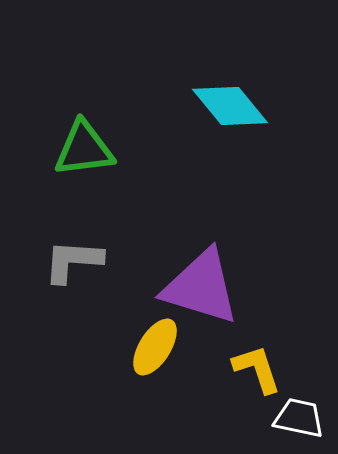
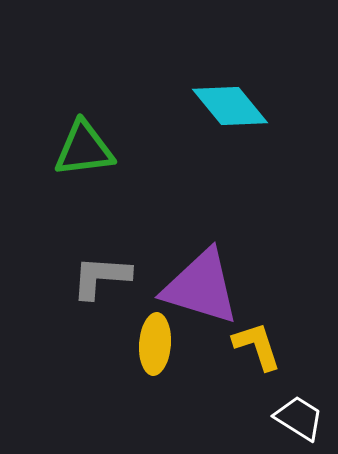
gray L-shape: moved 28 px right, 16 px down
yellow ellipse: moved 3 px up; rotated 28 degrees counterclockwise
yellow L-shape: moved 23 px up
white trapezoid: rotated 20 degrees clockwise
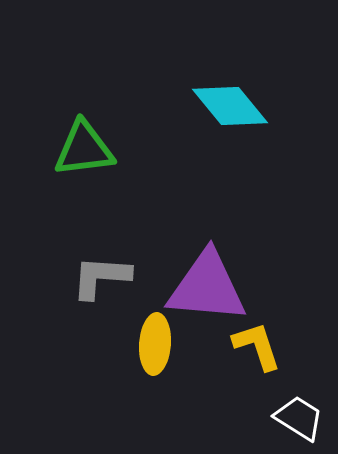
purple triangle: moved 6 px right; rotated 12 degrees counterclockwise
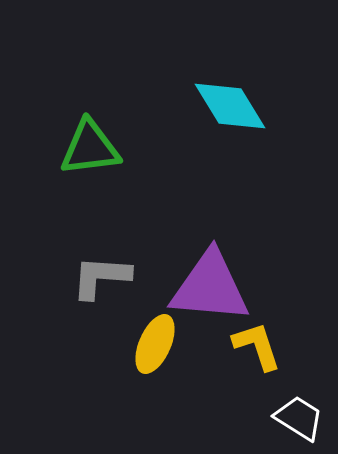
cyan diamond: rotated 8 degrees clockwise
green triangle: moved 6 px right, 1 px up
purple triangle: moved 3 px right
yellow ellipse: rotated 20 degrees clockwise
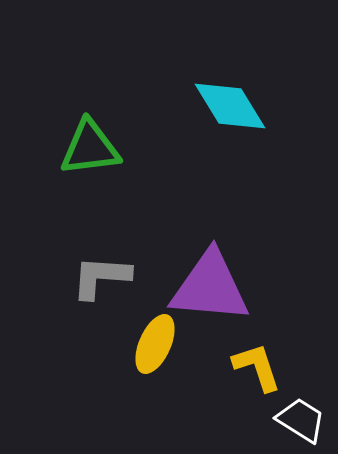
yellow L-shape: moved 21 px down
white trapezoid: moved 2 px right, 2 px down
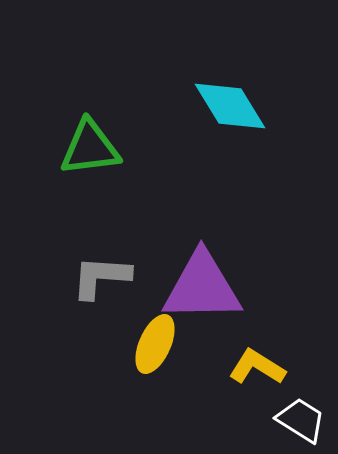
purple triangle: moved 8 px left; rotated 6 degrees counterclockwise
yellow L-shape: rotated 40 degrees counterclockwise
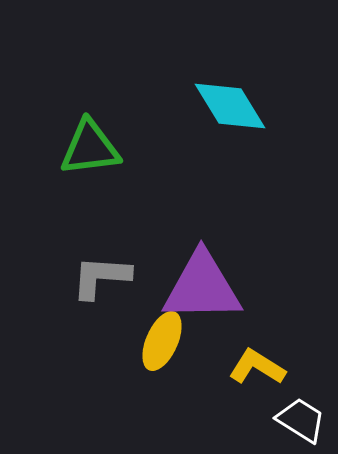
yellow ellipse: moved 7 px right, 3 px up
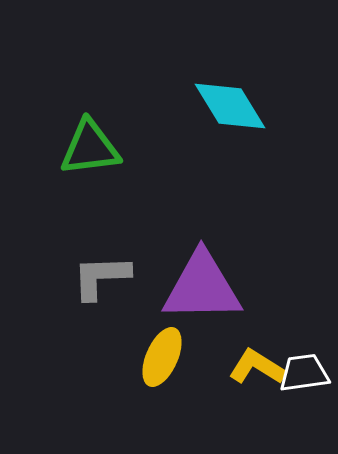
gray L-shape: rotated 6 degrees counterclockwise
yellow ellipse: moved 16 px down
white trapezoid: moved 3 px right, 47 px up; rotated 40 degrees counterclockwise
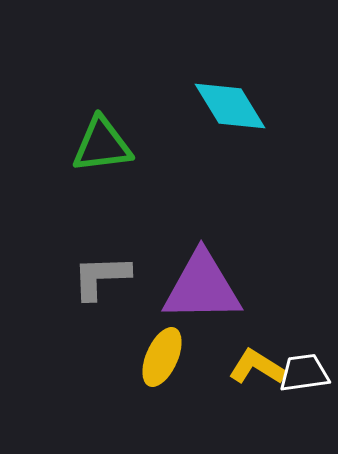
green triangle: moved 12 px right, 3 px up
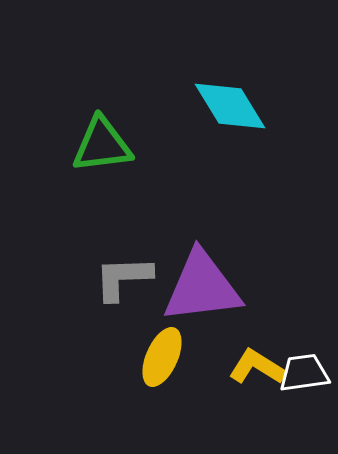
gray L-shape: moved 22 px right, 1 px down
purple triangle: rotated 6 degrees counterclockwise
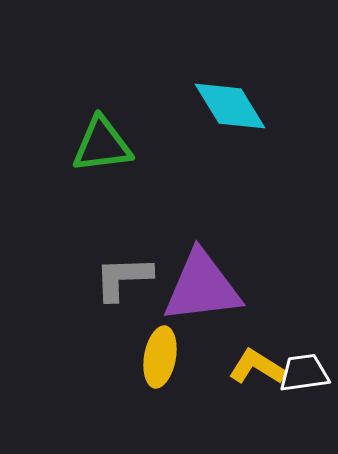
yellow ellipse: moved 2 px left; rotated 14 degrees counterclockwise
